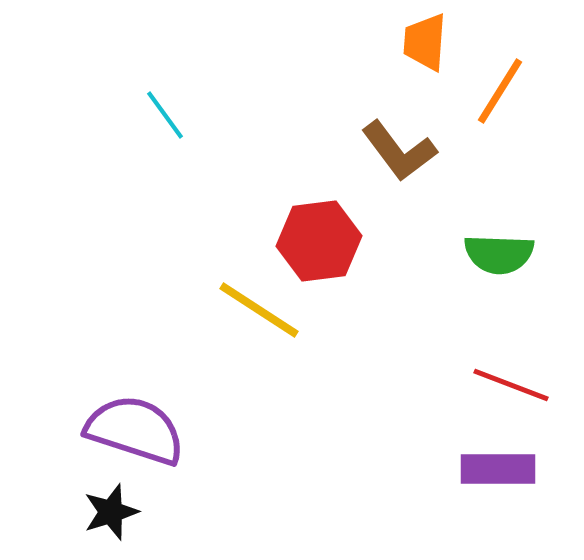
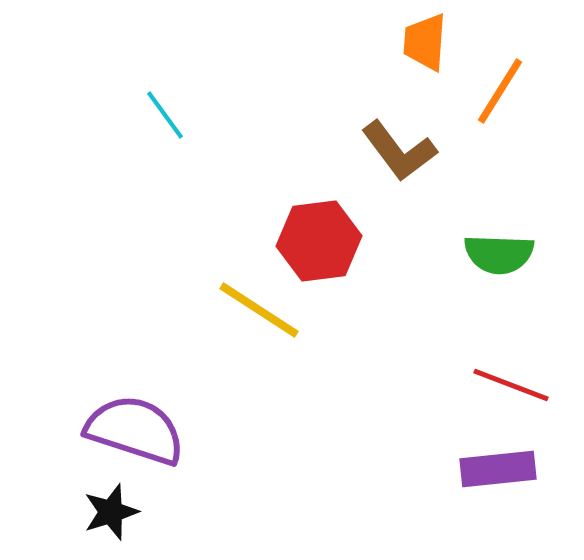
purple rectangle: rotated 6 degrees counterclockwise
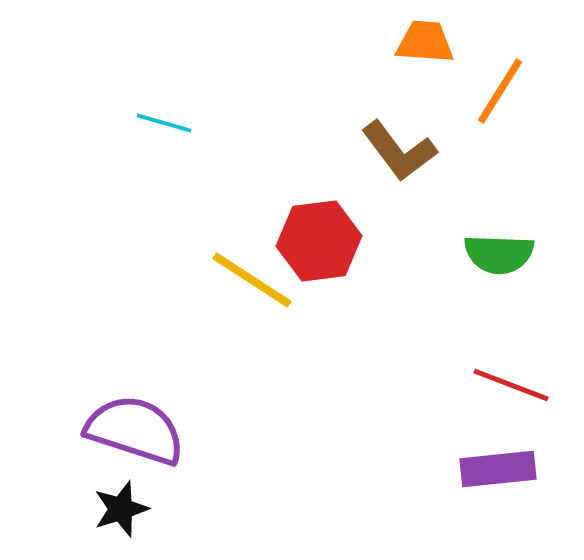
orange trapezoid: rotated 90 degrees clockwise
cyan line: moved 1 px left, 8 px down; rotated 38 degrees counterclockwise
yellow line: moved 7 px left, 30 px up
black star: moved 10 px right, 3 px up
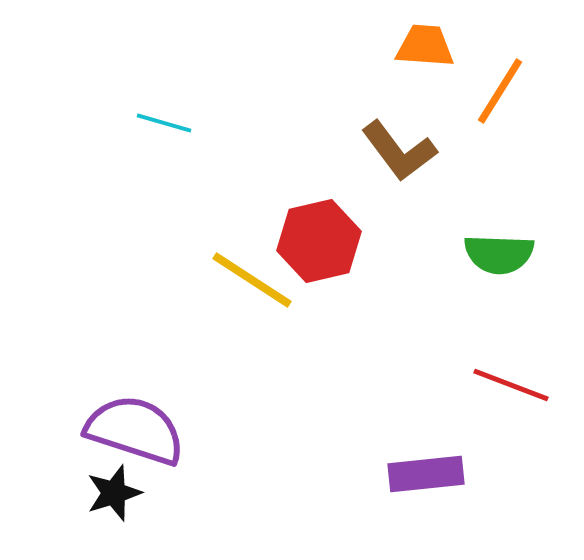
orange trapezoid: moved 4 px down
red hexagon: rotated 6 degrees counterclockwise
purple rectangle: moved 72 px left, 5 px down
black star: moved 7 px left, 16 px up
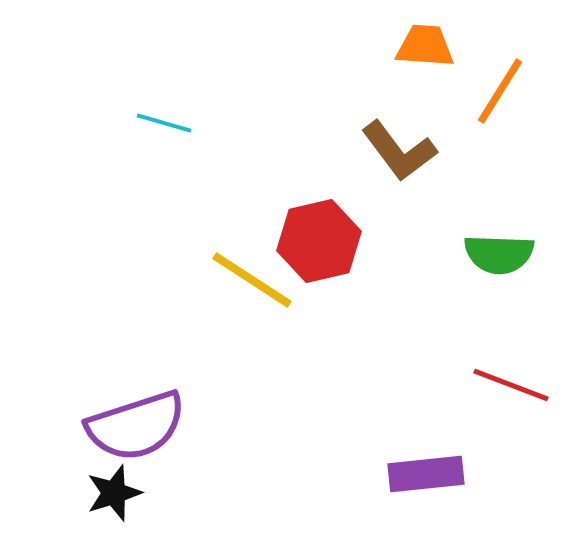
purple semicircle: moved 1 px right, 4 px up; rotated 144 degrees clockwise
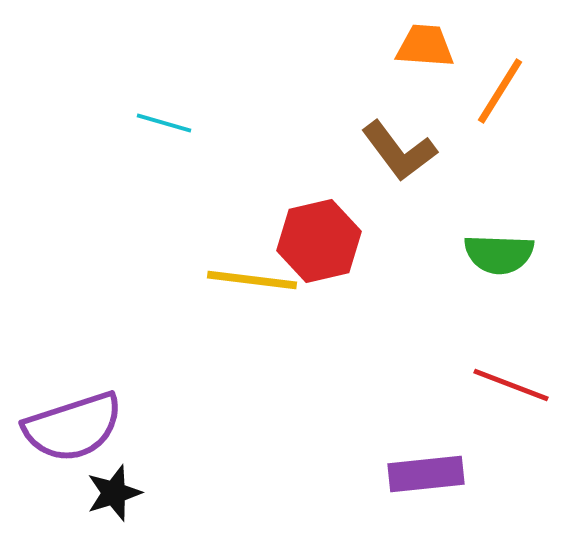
yellow line: rotated 26 degrees counterclockwise
purple semicircle: moved 63 px left, 1 px down
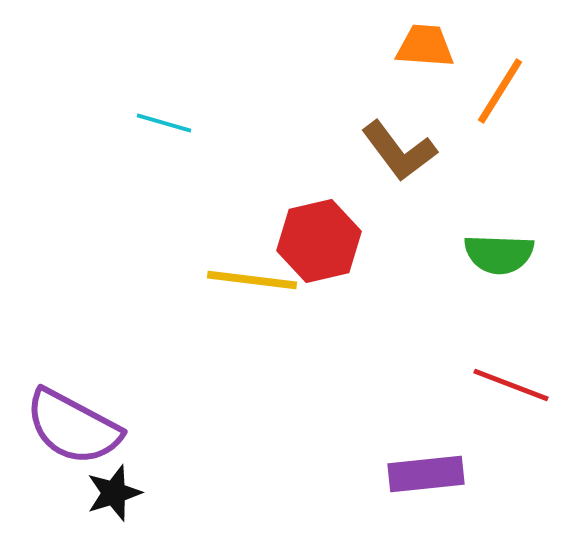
purple semicircle: rotated 46 degrees clockwise
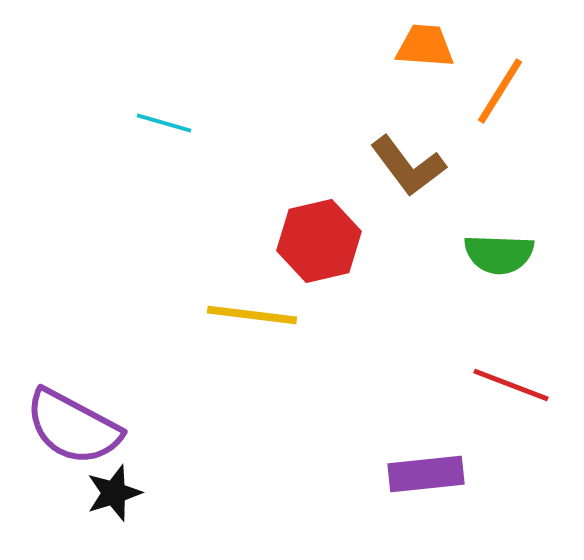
brown L-shape: moved 9 px right, 15 px down
yellow line: moved 35 px down
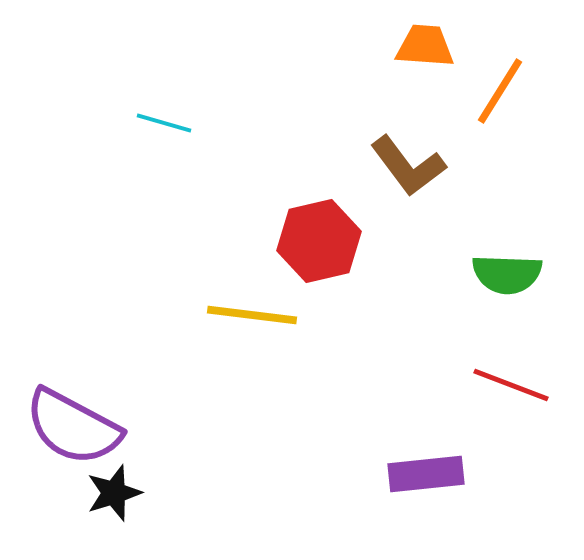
green semicircle: moved 8 px right, 20 px down
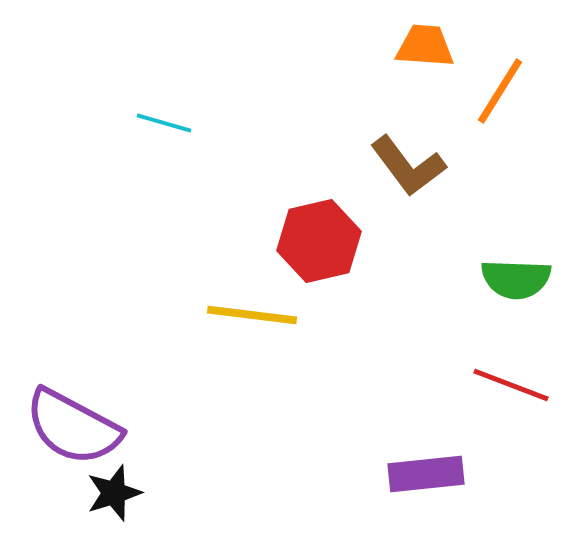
green semicircle: moved 9 px right, 5 px down
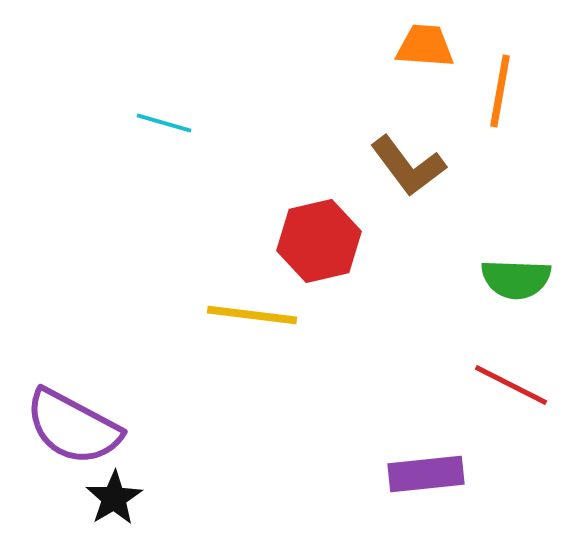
orange line: rotated 22 degrees counterclockwise
red line: rotated 6 degrees clockwise
black star: moved 5 px down; rotated 14 degrees counterclockwise
